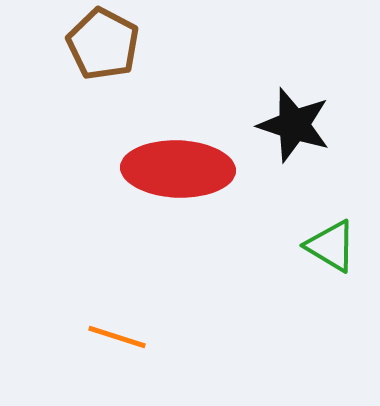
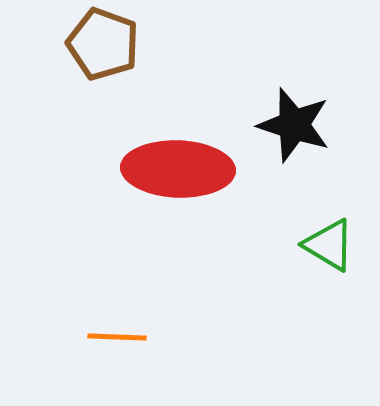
brown pentagon: rotated 8 degrees counterclockwise
green triangle: moved 2 px left, 1 px up
orange line: rotated 16 degrees counterclockwise
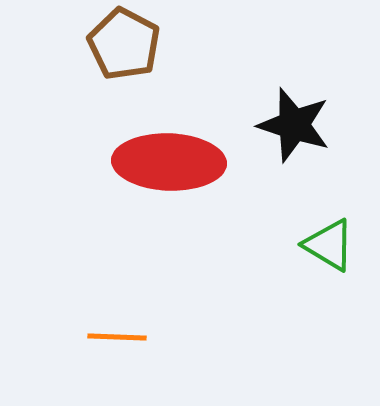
brown pentagon: moved 21 px right; rotated 8 degrees clockwise
red ellipse: moved 9 px left, 7 px up
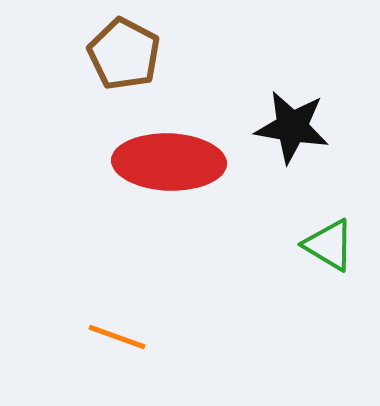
brown pentagon: moved 10 px down
black star: moved 2 px left, 2 px down; rotated 8 degrees counterclockwise
orange line: rotated 18 degrees clockwise
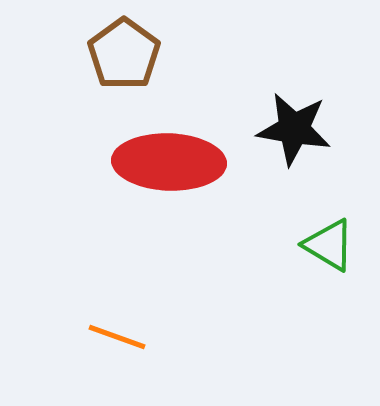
brown pentagon: rotated 8 degrees clockwise
black star: moved 2 px right, 2 px down
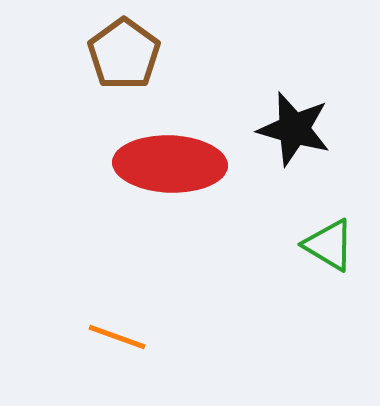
black star: rotated 6 degrees clockwise
red ellipse: moved 1 px right, 2 px down
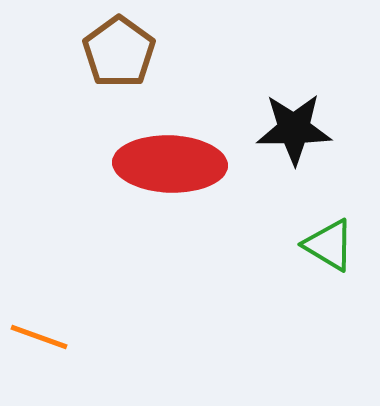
brown pentagon: moved 5 px left, 2 px up
black star: rotated 16 degrees counterclockwise
orange line: moved 78 px left
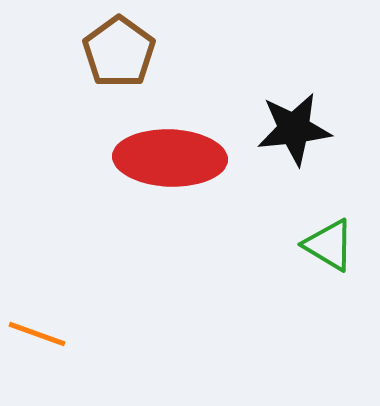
black star: rotated 6 degrees counterclockwise
red ellipse: moved 6 px up
orange line: moved 2 px left, 3 px up
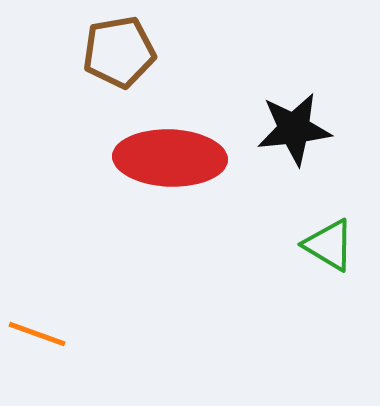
brown pentagon: rotated 26 degrees clockwise
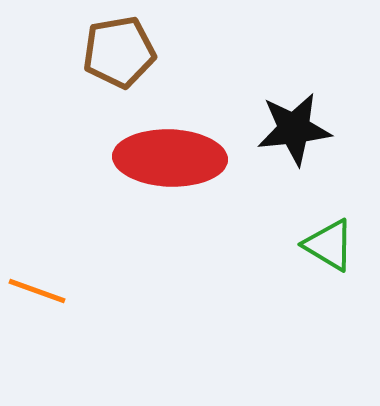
orange line: moved 43 px up
